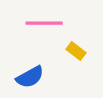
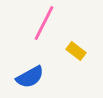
pink line: rotated 63 degrees counterclockwise
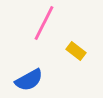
blue semicircle: moved 1 px left, 3 px down
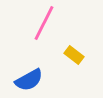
yellow rectangle: moved 2 px left, 4 px down
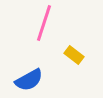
pink line: rotated 9 degrees counterclockwise
